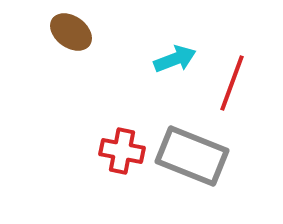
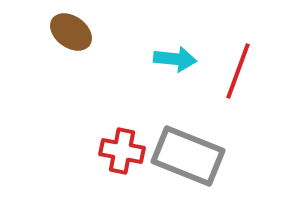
cyan arrow: rotated 27 degrees clockwise
red line: moved 6 px right, 12 px up
gray rectangle: moved 4 px left
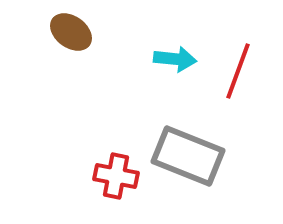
red cross: moved 6 px left, 25 px down
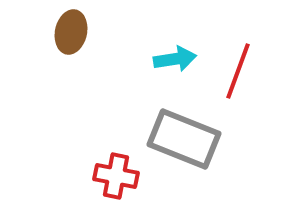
brown ellipse: rotated 66 degrees clockwise
cyan arrow: rotated 15 degrees counterclockwise
gray rectangle: moved 4 px left, 17 px up
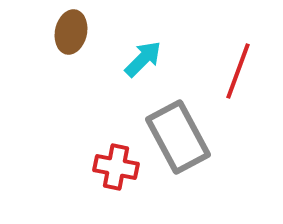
cyan arrow: moved 32 px left; rotated 36 degrees counterclockwise
gray rectangle: moved 6 px left, 2 px up; rotated 40 degrees clockwise
red cross: moved 9 px up
